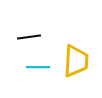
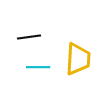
yellow trapezoid: moved 2 px right, 2 px up
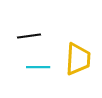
black line: moved 1 px up
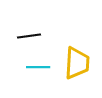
yellow trapezoid: moved 1 px left, 4 px down
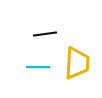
black line: moved 16 px right, 2 px up
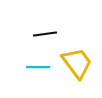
yellow trapezoid: rotated 40 degrees counterclockwise
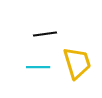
yellow trapezoid: rotated 20 degrees clockwise
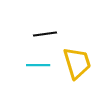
cyan line: moved 2 px up
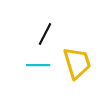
black line: rotated 55 degrees counterclockwise
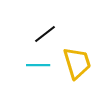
black line: rotated 25 degrees clockwise
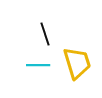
black line: rotated 70 degrees counterclockwise
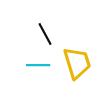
black line: rotated 10 degrees counterclockwise
